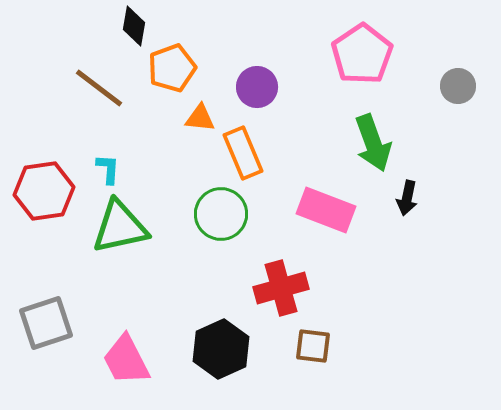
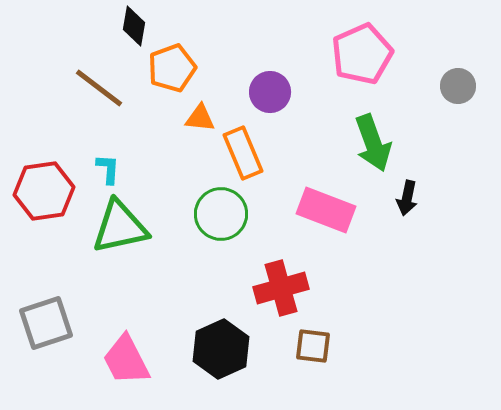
pink pentagon: rotated 10 degrees clockwise
purple circle: moved 13 px right, 5 px down
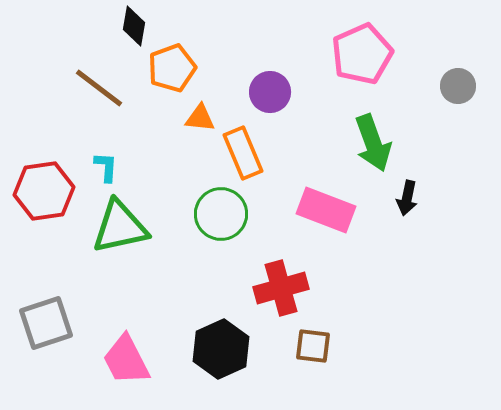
cyan L-shape: moved 2 px left, 2 px up
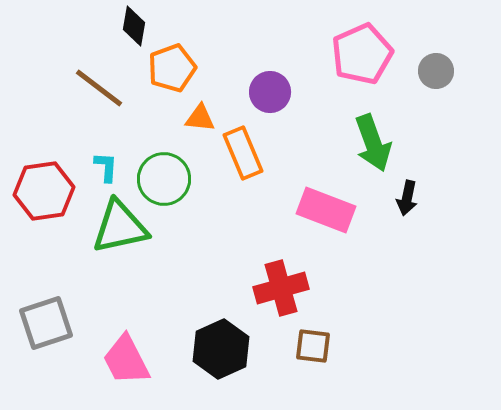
gray circle: moved 22 px left, 15 px up
green circle: moved 57 px left, 35 px up
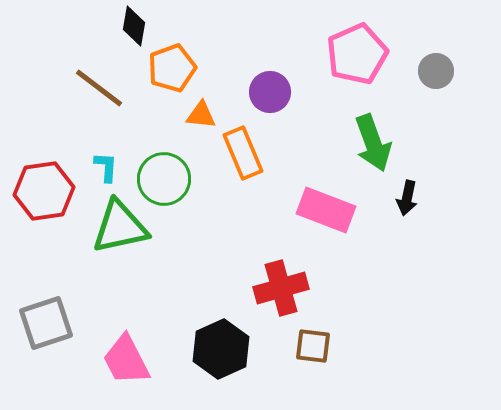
pink pentagon: moved 5 px left
orange triangle: moved 1 px right, 3 px up
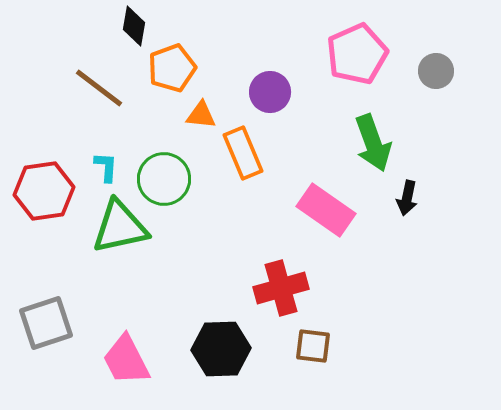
pink rectangle: rotated 14 degrees clockwise
black hexagon: rotated 22 degrees clockwise
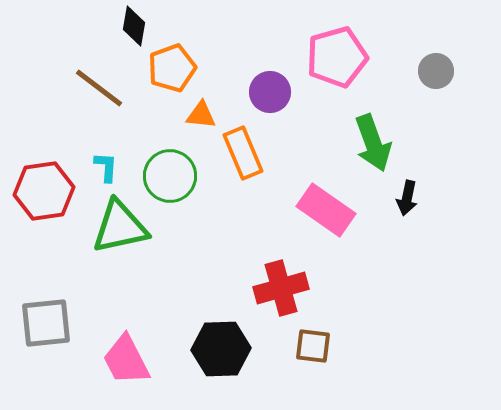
pink pentagon: moved 20 px left, 3 px down; rotated 8 degrees clockwise
green circle: moved 6 px right, 3 px up
gray square: rotated 12 degrees clockwise
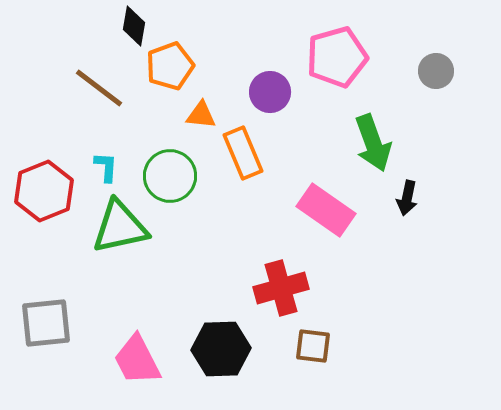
orange pentagon: moved 2 px left, 2 px up
red hexagon: rotated 14 degrees counterclockwise
pink trapezoid: moved 11 px right
